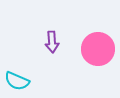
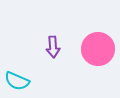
purple arrow: moved 1 px right, 5 px down
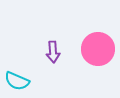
purple arrow: moved 5 px down
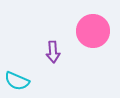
pink circle: moved 5 px left, 18 px up
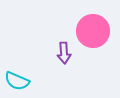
purple arrow: moved 11 px right, 1 px down
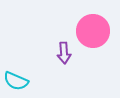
cyan semicircle: moved 1 px left
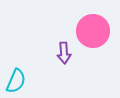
cyan semicircle: rotated 90 degrees counterclockwise
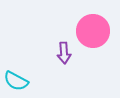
cyan semicircle: rotated 95 degrees clockwise
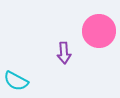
pink circle: moved 6 px right
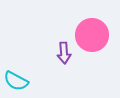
pink circle: moved 7 px left, 4 px down
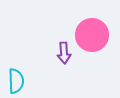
cyan semicircle: rotated 120 degrees counterclockwise
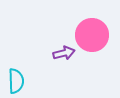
purple arrow: rotated 100 degrees counterclockwise
